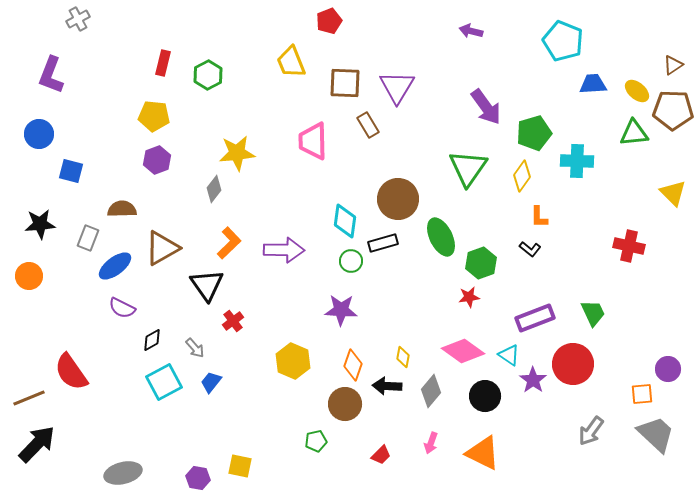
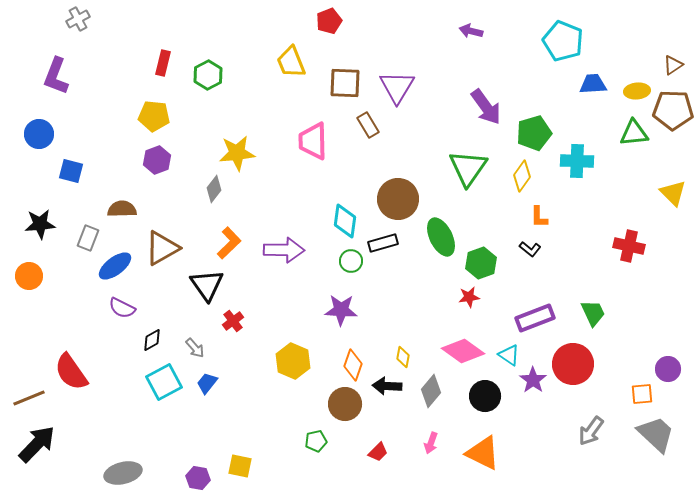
purple L-shape at (51, 75): moved 5 px right, 1 px down
yellow ellipse at (637, 91): rotated 45 degrees counterclockwise
blue trapezoid at (211, 382): moved 4 px left, 1 px down
red trapezoid at (381, 455): moved 3 px left, 3 px up
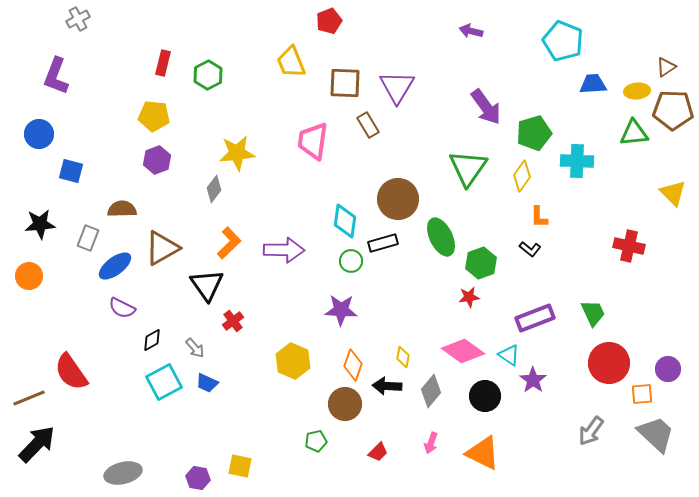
brown triangle at (673, 65): moved 7 px left, 2 px down
pink trapezoid at (313, 141): rotated 9 degrees clockwise
red circle at (573, 364): moved 36 px right, 1 px up
blue trapezoid at (207, 383): rotated 105 degrees counterclockwise
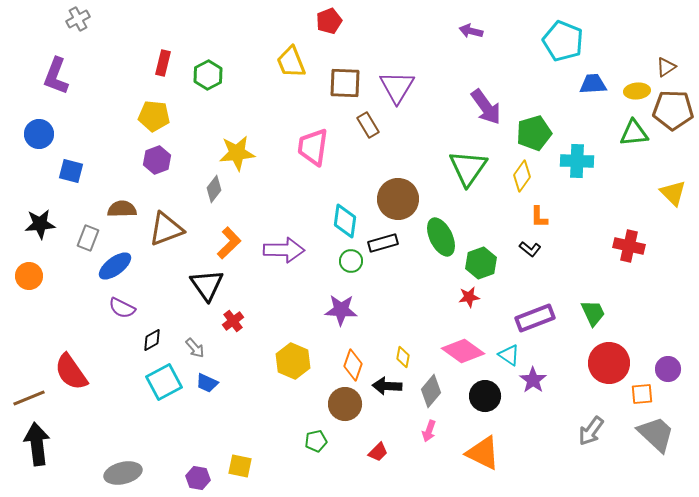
pink trapezoid at (313, 141): moved 6 px down
brown triangle at (162, 248): moved 4 px right, 19 px up; rotated 9 degrees clockwise
pink arrow at (431, 443): moved 2 px left, 12 px up
black arrow at (37, 444): rotated 51 degrees counterclockwise
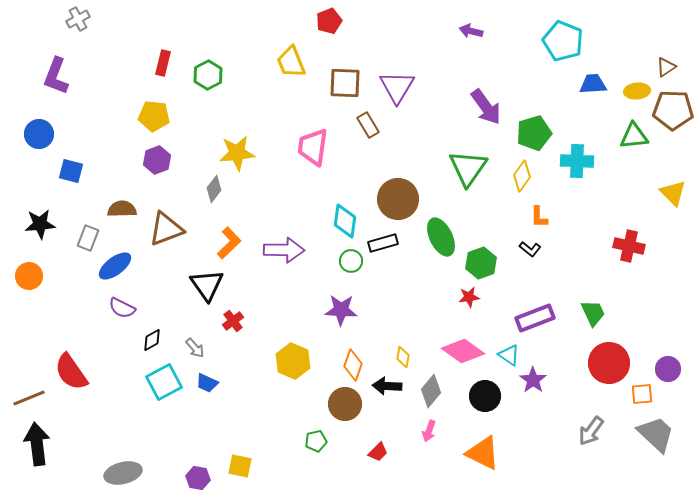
green triangle at (634, 133): moved 3 px down
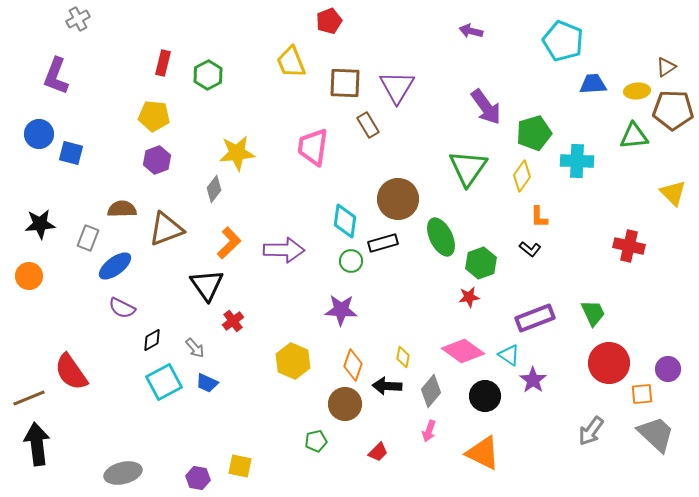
blue square at (71, 171): moved 18 px up
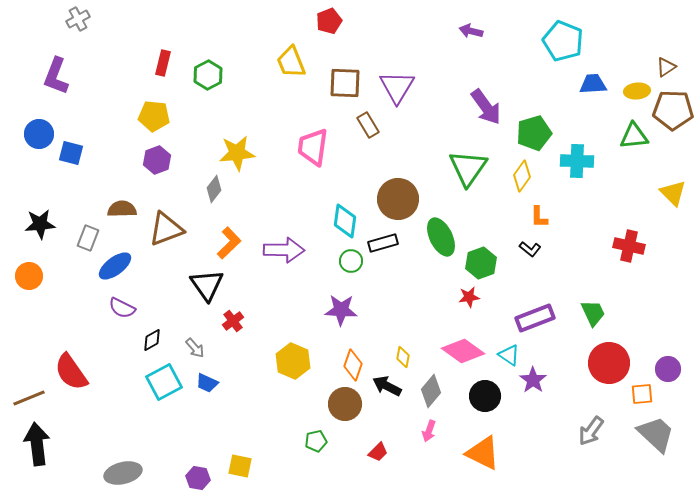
black arrow at (387, 386): rotated 24 degrees clockwise
